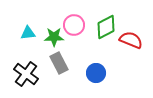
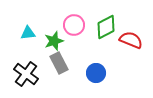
green star: moved 4 px down; rotated 18 degrees counterclockwise
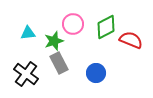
pink circle: moved 1 px left, 1 px up
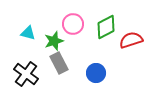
cyan triangle: rotated 21 degrees clockwise
red semicircle: rotated 40 degrees counterclockwise
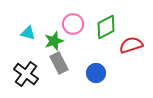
red semicircle: moved 5 px down
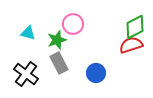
green diamond: moved 29 px right
green star: moved 3 px right, 1 px up
